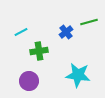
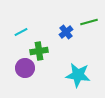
purple circle: moved 4 px left, 13 px up
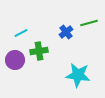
green line: moved 1 px down
cyan line: moved 1 px down
purple circle: moved 10 px left, 8 px up
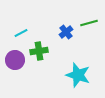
cyan star: rotated 10 degrees clockwise
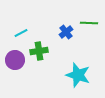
green line: rotated 18 degrees clockwise
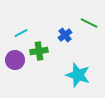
green line: rotated 24 degrees clockwise
blue cross: moved 1 px left, 3 px down
